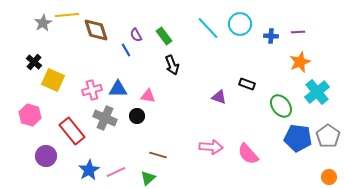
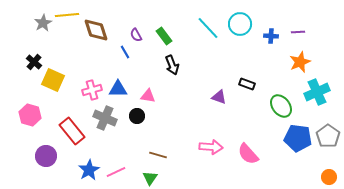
blue line: moved 1 px left, 2 px down
cyan cross: rotated 15 degrees clockwise
green triangle: moved 2 px right; rotated 14 degrees counterclockwise
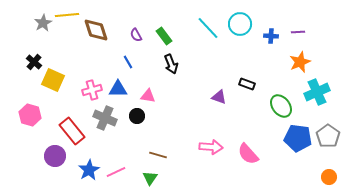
blue line: moved 3 px right, 10 px down
black arrow: moved 1 px left, 1 px up
purple circle: moved 9 px right
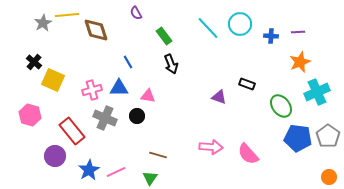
purple semicircle: moved 22 px up
blue triangle: moved 1 px right, 1 px up
